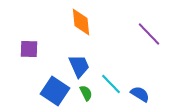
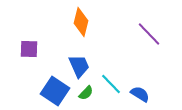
orange diamond: rotated 20 degrees clockwise
green semicircle: rotated 70 degrees clockwise
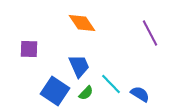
orange diamond: moved 1 px right, 1 px down; rotated 48 degrees counterclockwise
purple line: moved 1 px right, 1 px up; rotated 16 degrees clockwise
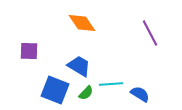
purple square: moved 2 px down
blue trapezoid: rotated 35 degrees counterclockwise
cyan line: rotated 50 degrees counterclockwise
blue square: moved 1 px up; rotated 12 degrees counterclockwise
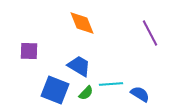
orange diamond: rotated 12 degrees clockwise
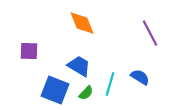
cyan line: moved 1 px left; rotated 70 degrees counterclockwise
blue semicircle: moved 17 px up
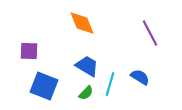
blue trapezoid: moved 8 px right
blue square: moved 11 px left, 4 px up
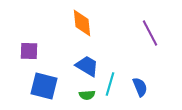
orange diamond: rotated 16 degrees clockwise
blue semicircle: moved 10 px down; rotated 36 degrees clockwise
blue square: rotated 8 degrees counterclockwise
green semicircle: moved 1 px right, 2 px down; rotated 42 degrees clockwise
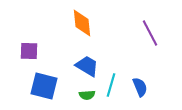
cyan line: moved 1 px right, 1 px down
